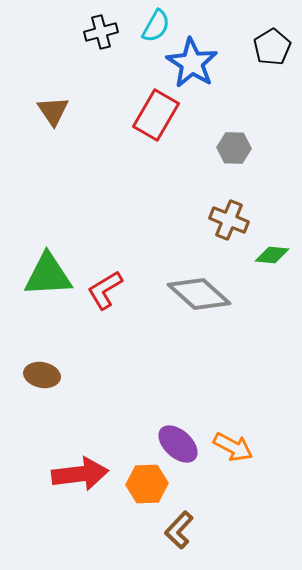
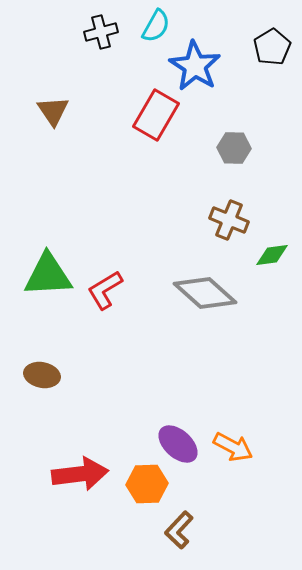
blue star: moved 3 px right, 3 px down
green diamond: rotated 12 degrees counterclockwise
gray diamond: moved 6 px right, 1 px up
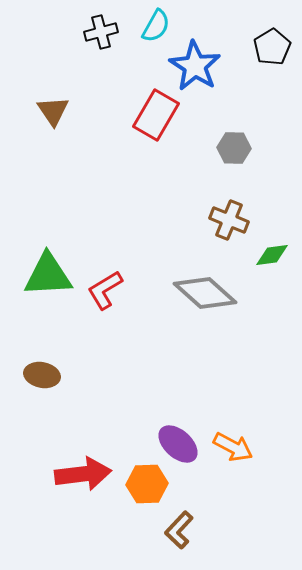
red arrow: moved 3 px right
